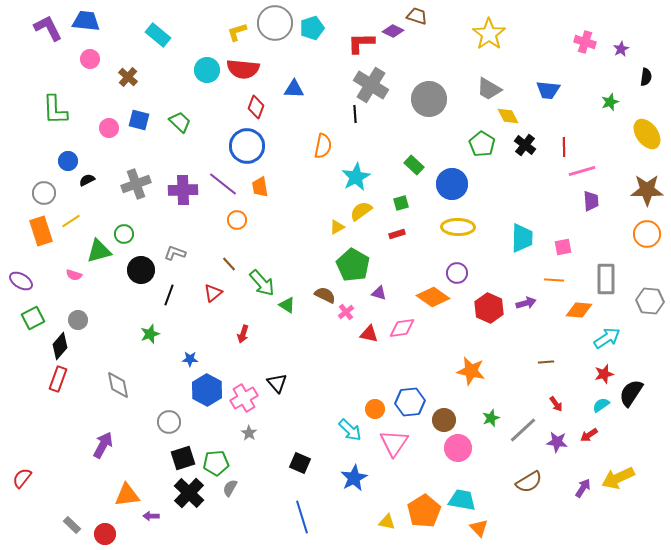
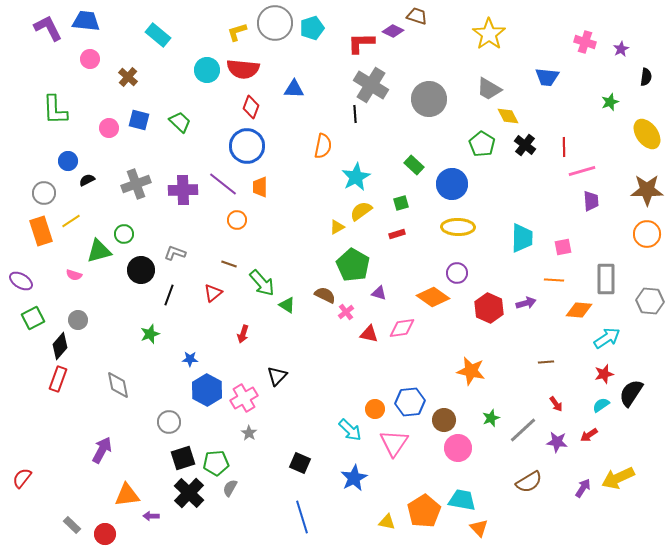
blue trapezoid at (548, 90): moved 1 px left, 13 px up
red diamond at (256, 107): moved 5 px left
orange trapezoid at (260, 187): rotated 10 degrees clockwise
brown line at (229, 264): rotated 28 degrees counterclockwise
black triangle at (277, 383): moved 7 px up; rotated 25 degrees clockwise
purple arrow at (103, 445): moved 1 px left, 5 px down
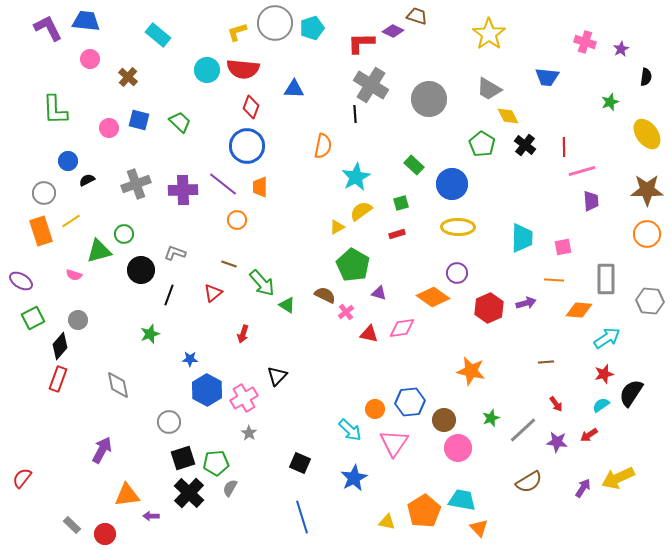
red hexagon at (489, 308): rotated 12 degrees clockwise
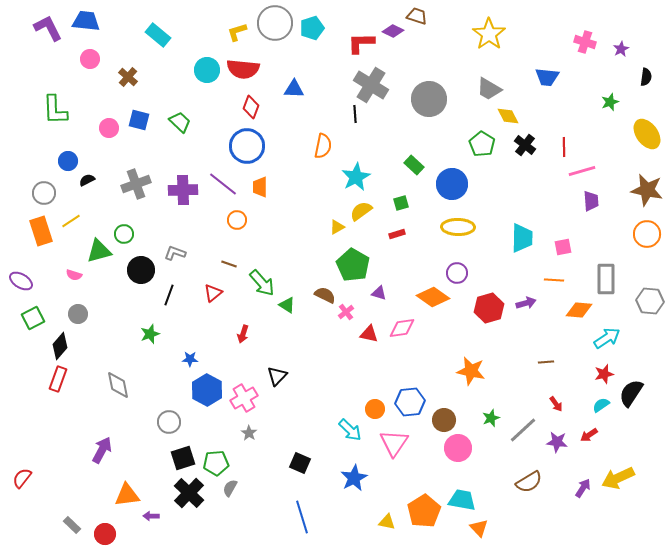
brown star at (647, 190): rotated 12 degrees clockwise
red hexagon at (489, 308): rotated 8 degrees clockwise
gray circle at (78, 320): moved 6 px up
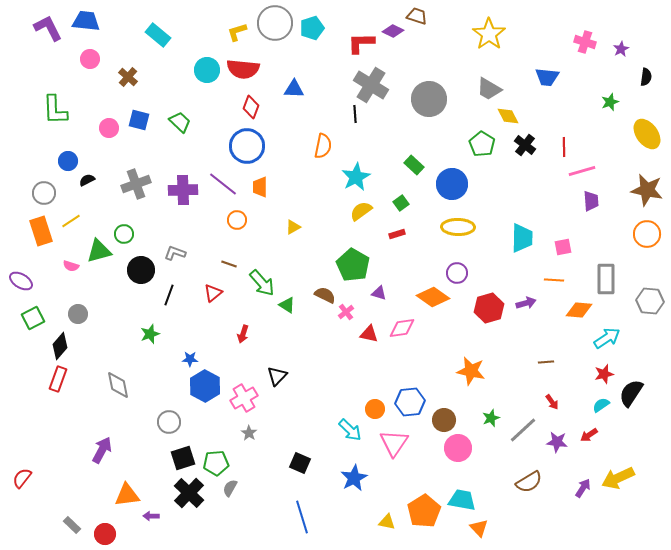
green square at (401, 203): rotated 21 degrees counterclockwise
yellow triangle at (337, 227): moved 44 px left
pink semicircle at (74, 275): moved 3 px left, 9 px up
blue hexagon at (207, 390): moved 2 px left, 4 px up
red arrow at (556, 404): moved 4 px left, 2 px up
